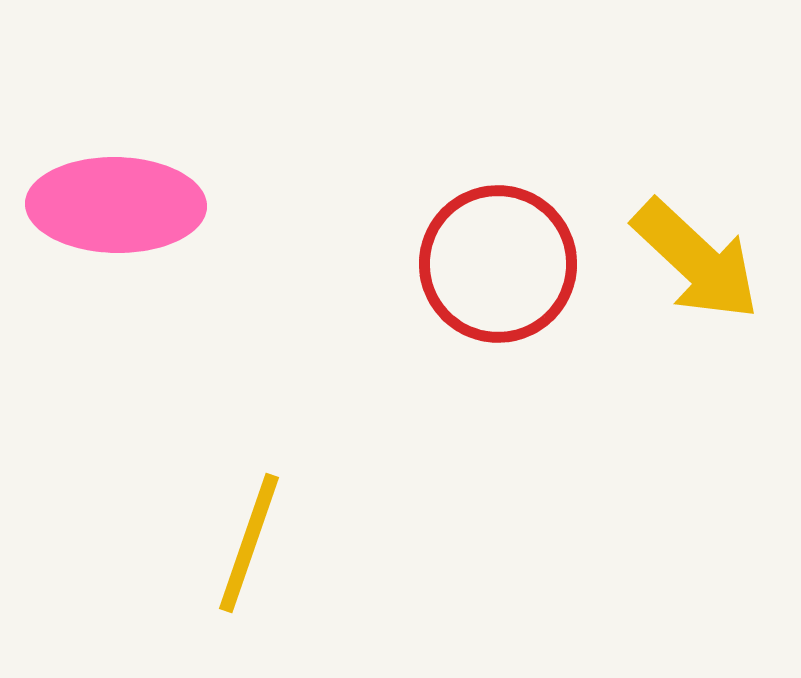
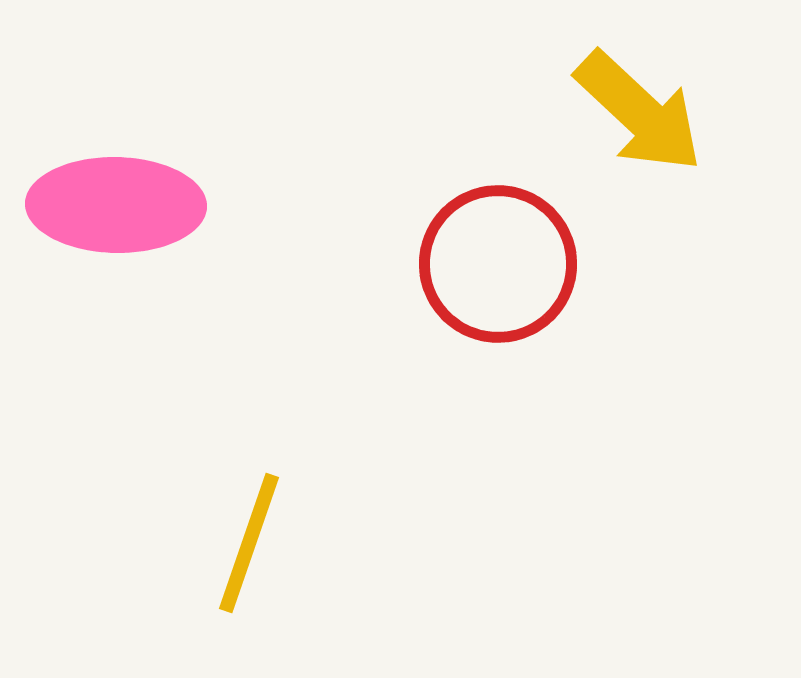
yellow arrow: moved 57 px left, 148 px up
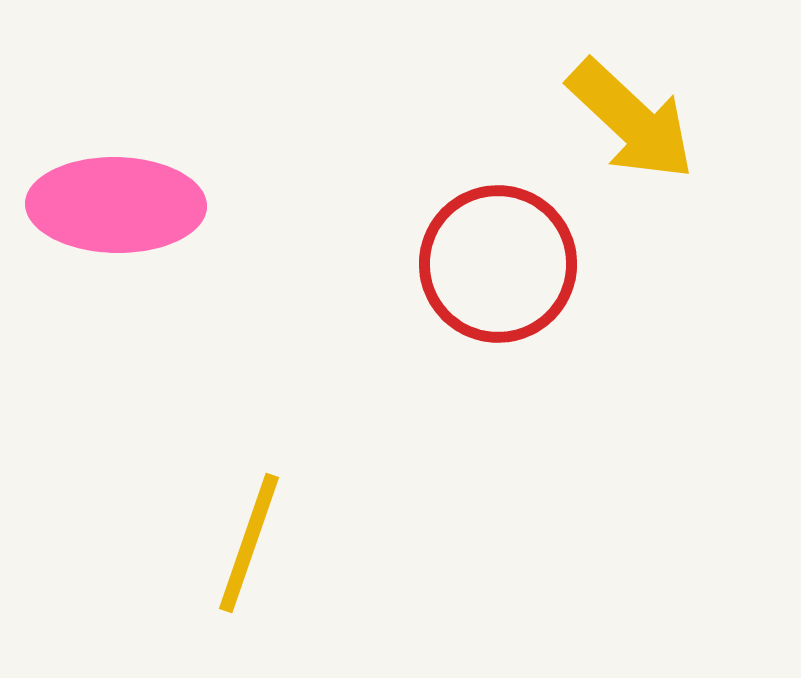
yellow arrow: moved 8 px left, 8 px down
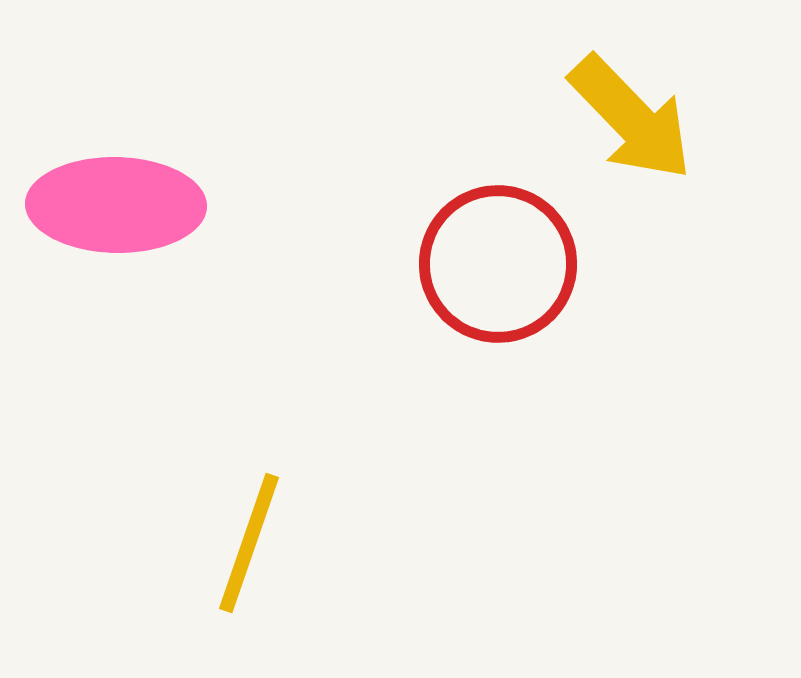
yellow arrow: moved 2 px up; rotated 3 degrees clockwise
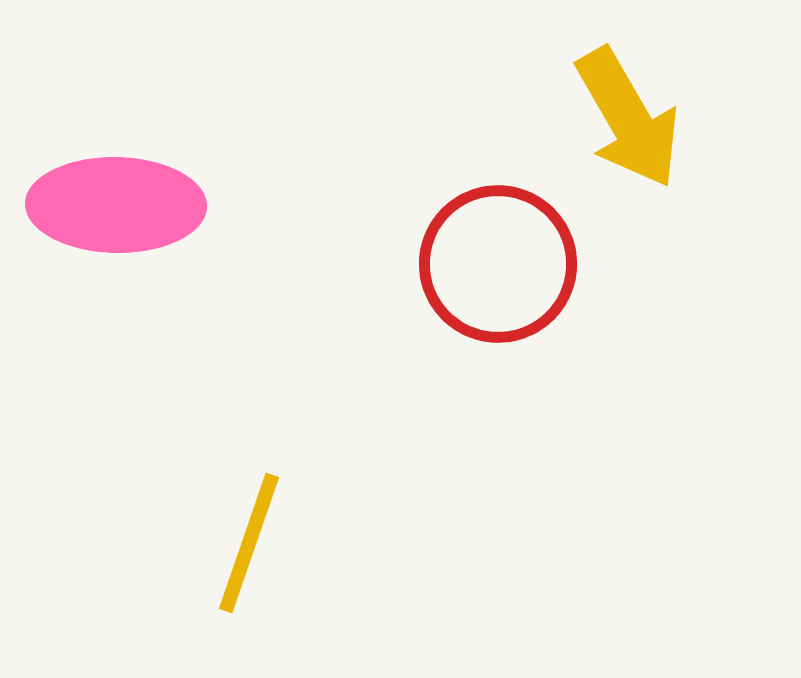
yellow arrow: moved 3 px left; rotated 14 degrees clockwise
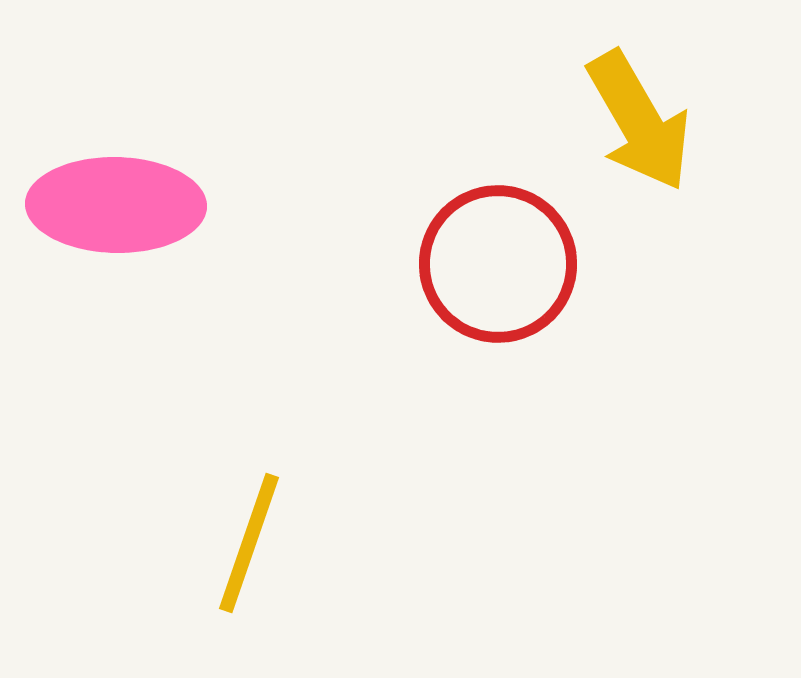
yellow arrow: moved 11 px right, 3 px down
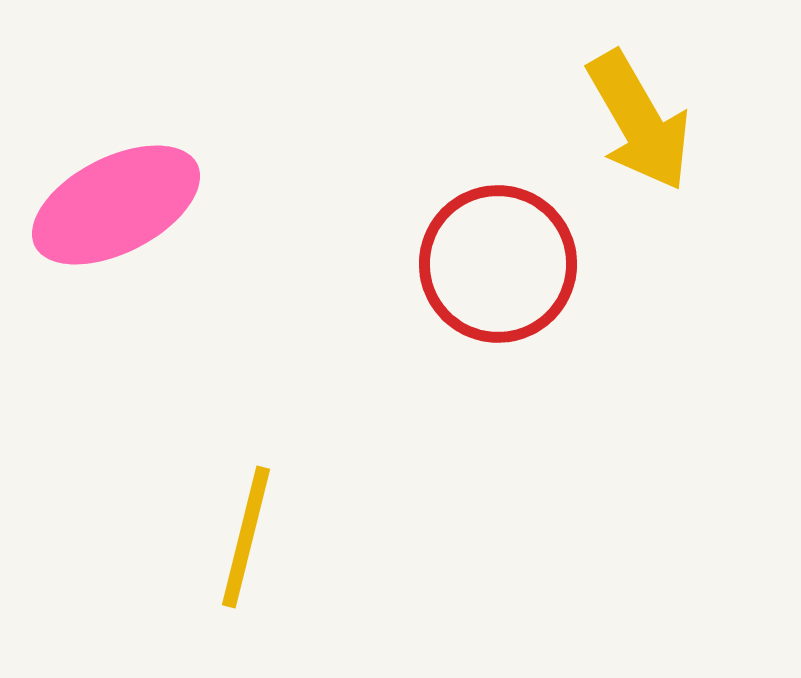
pink ellipse: rotated 28 degrees counterclockwise
yellow line: moved 3 px left, 6 px up; rotated 5 degrees counterclockwise
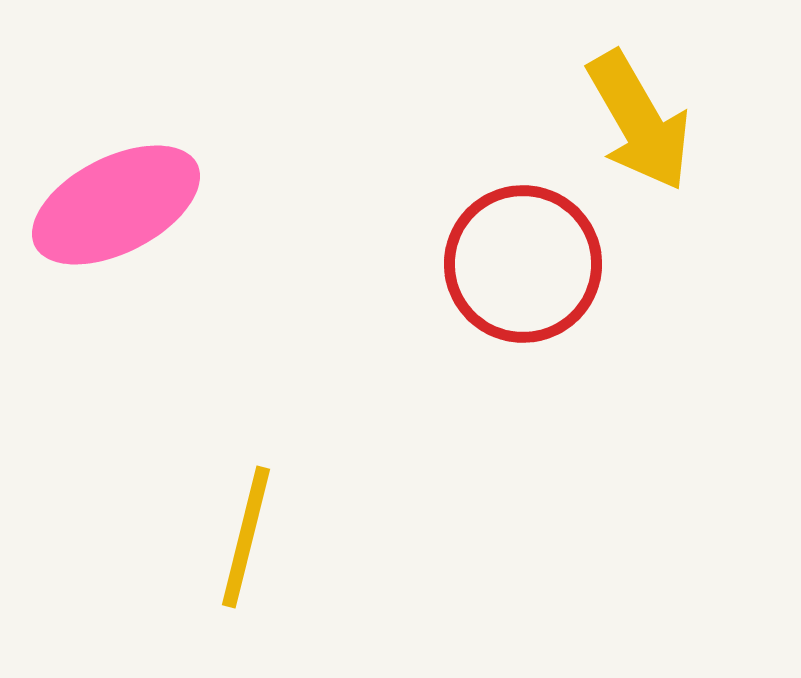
red circle: moved 25 px right
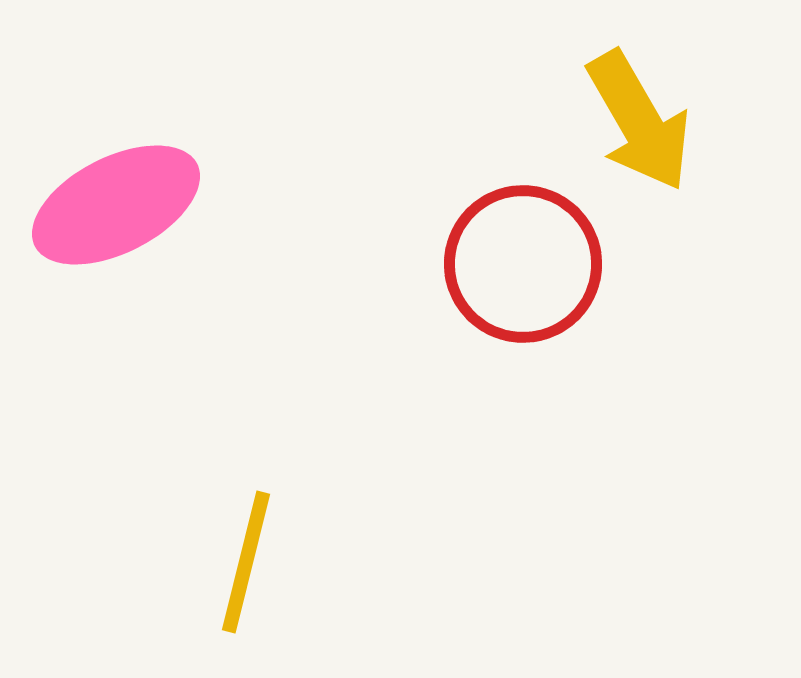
yellow line: moved 25 px down
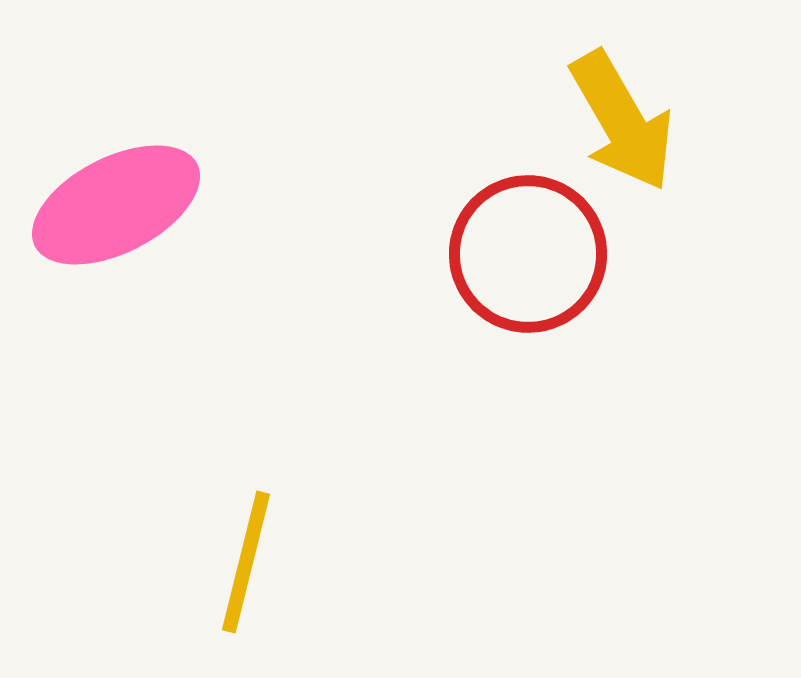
yellow arrow: moved 17 px left
red circle: moved 5 px right, 10 px up
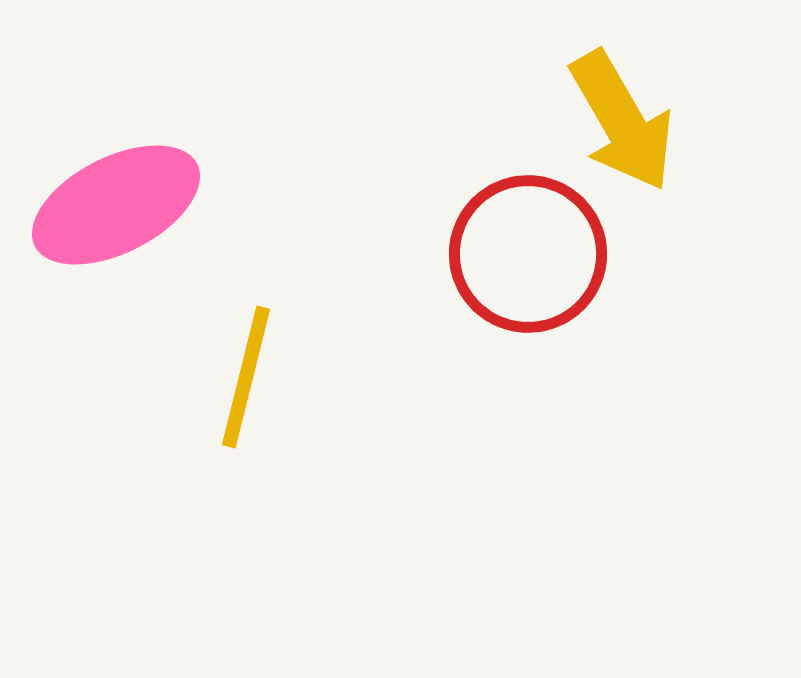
yellow line: moved 185 px up
